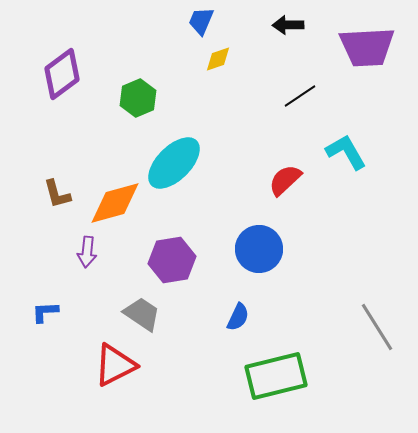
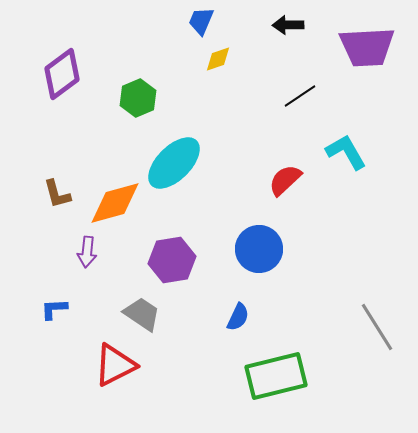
blue L-shape: moved 9 px right, 3 px up
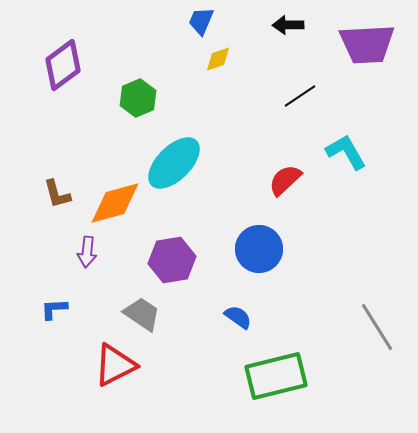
purple trapezoid: moved 3 px up
purple diamond: moved 1 px right, 9 px up
blue semicircle: rotated 80 degrees counterclockwise
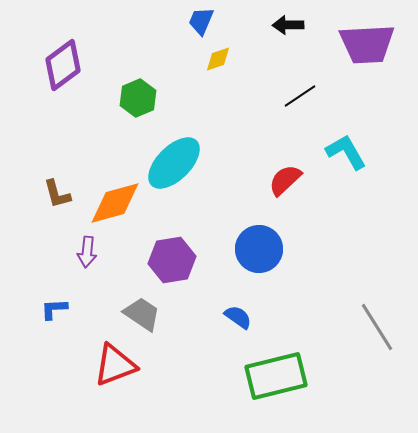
red triangle: rotated 6 degrees clockwise
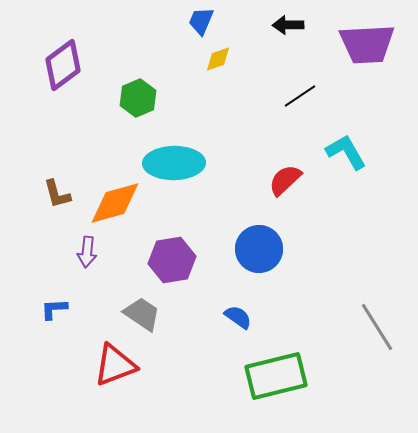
cyan ellipse: rotated 44 degrees clockwise
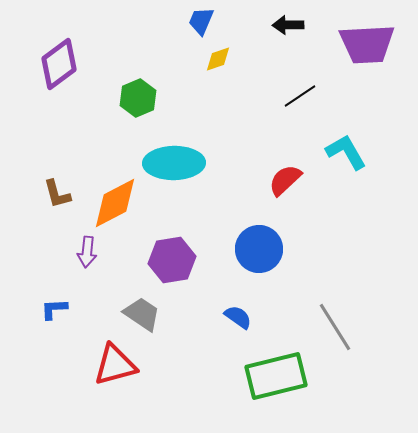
purple diamond: moved 4 px left, 1 px up
orange diamond: rotated 12 degrees counterclockwise
gray line: moved 42 px left
red triangle: rotated 6 degrees clockwise
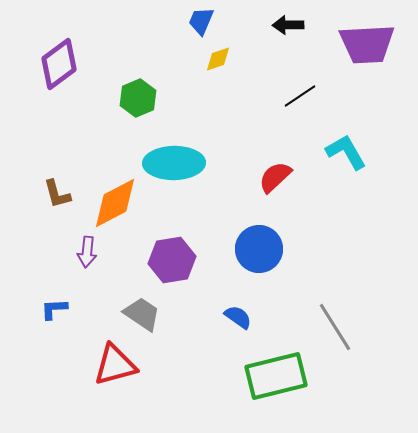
red semicircle: moved 10 px left, 3 px up
